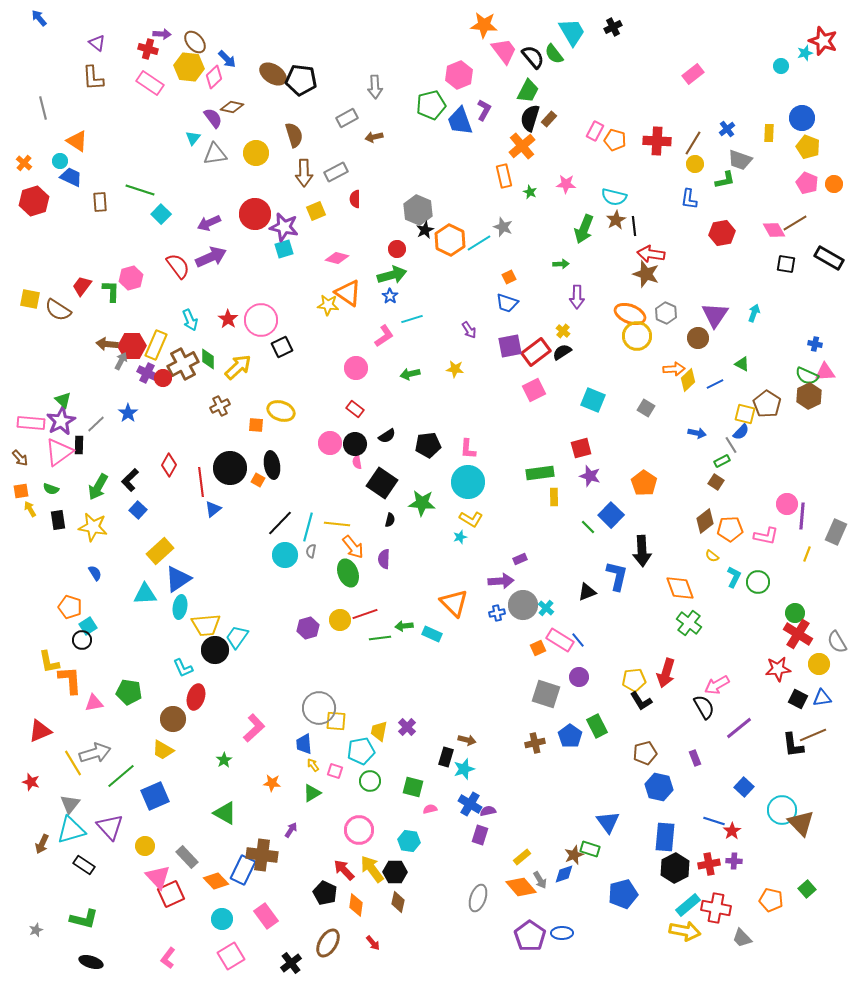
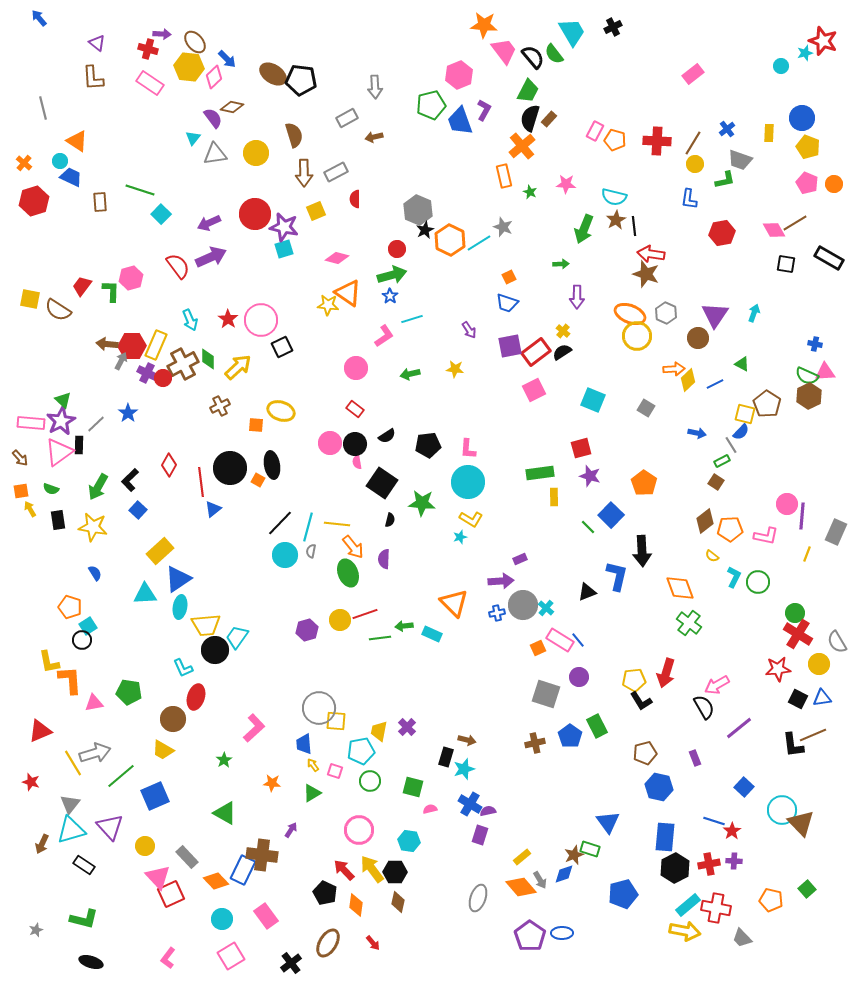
purple hexagon at (308, 628): moved 1 px left, 2 px down
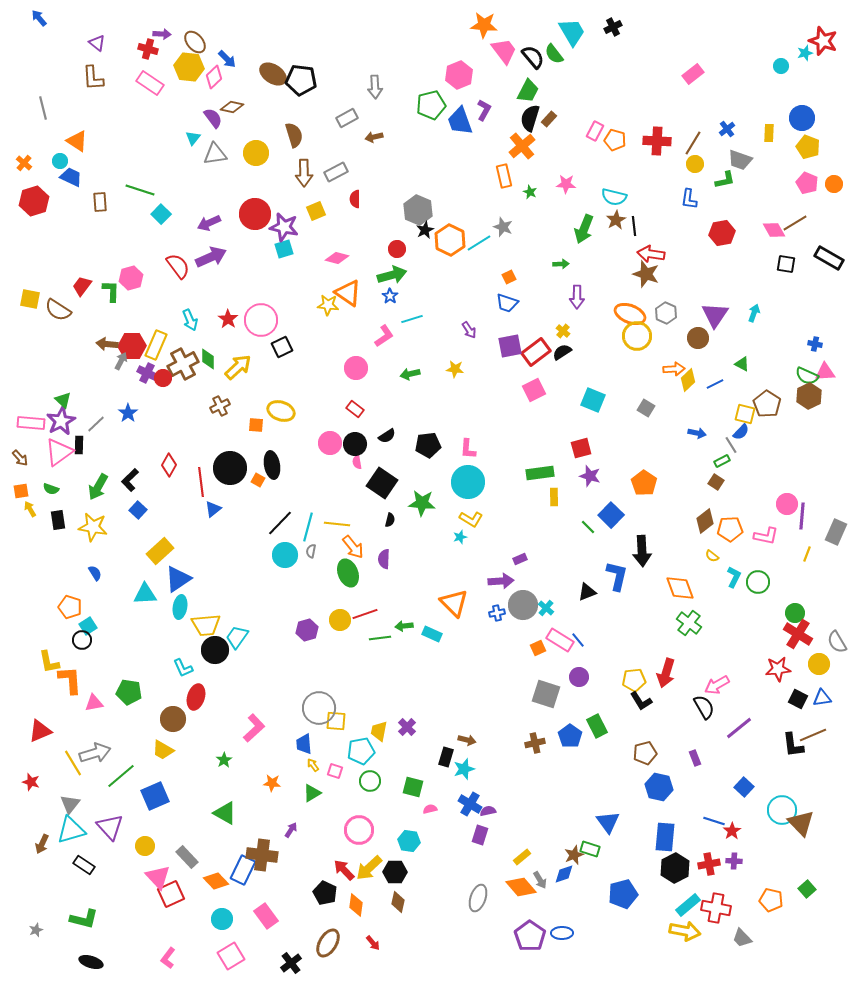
yellow arrow at (372, 869): moved 3 px left, 1 px up; rotated 96 degrees counterclockwise
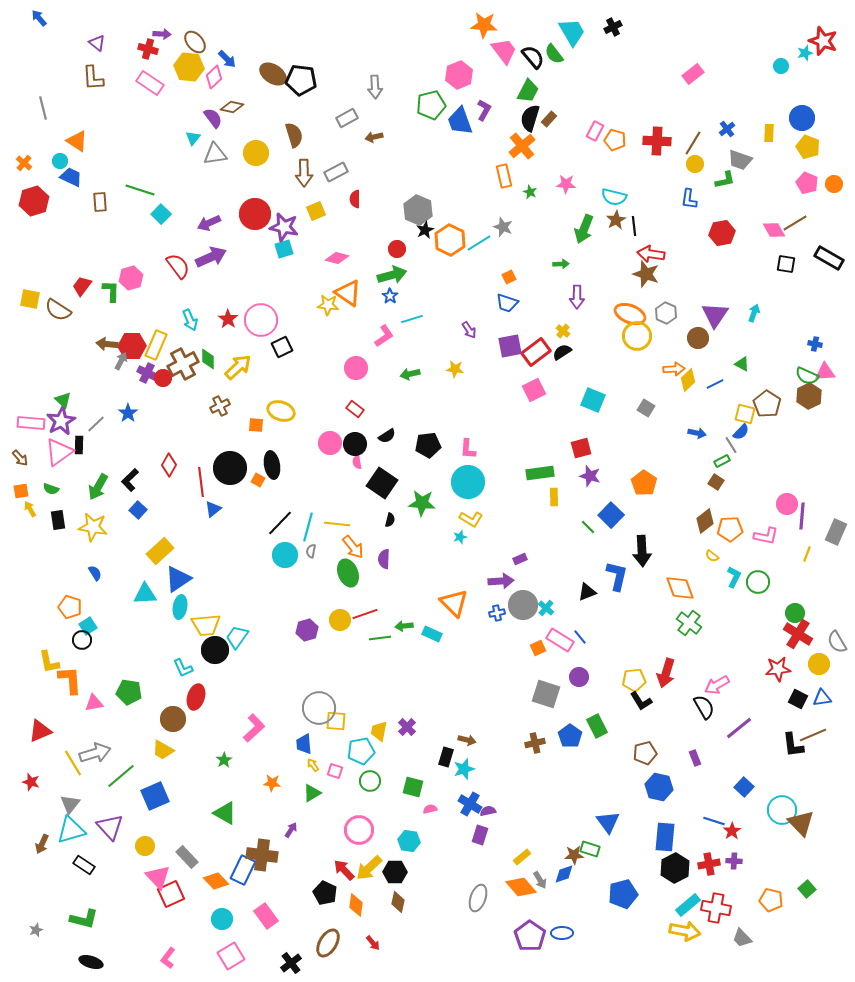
blue line at (578, 640): moved 2 px right, 3 px up
brown star at (574, 855): rotated 18 degrees clockwise
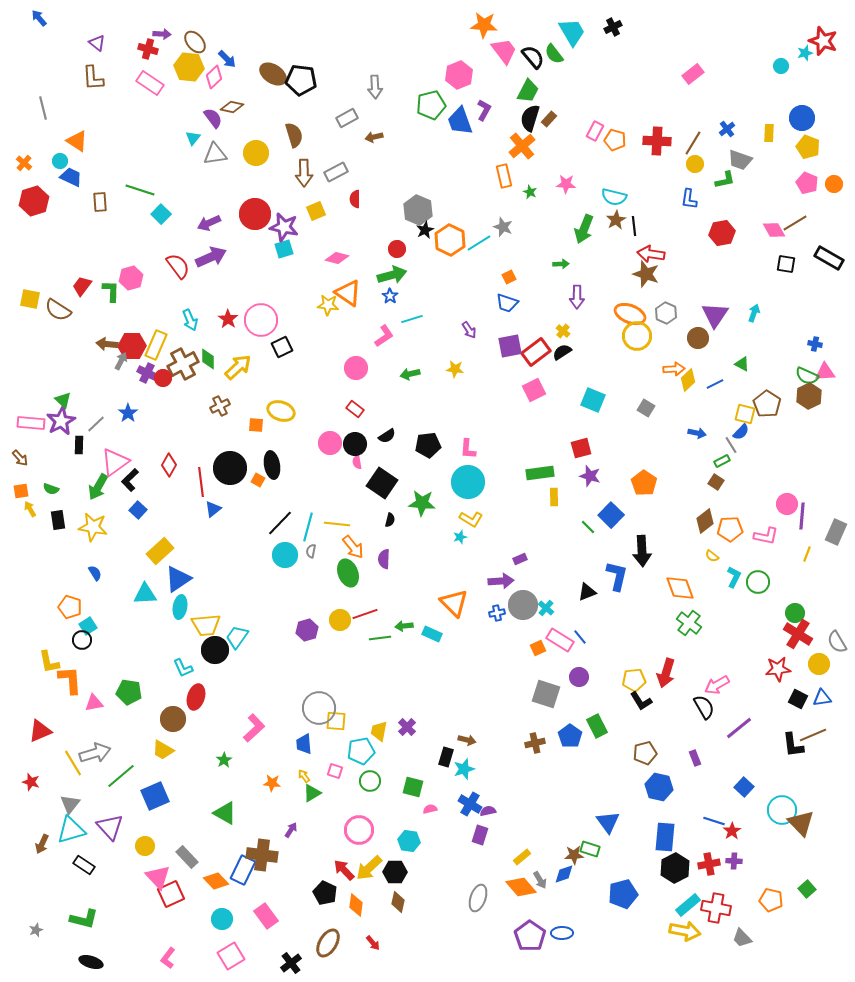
pink triangle at (59, 452): moved 56 px right, 10 px down
yellow arrow at (313, 765): moved 9 px left, 11 px down
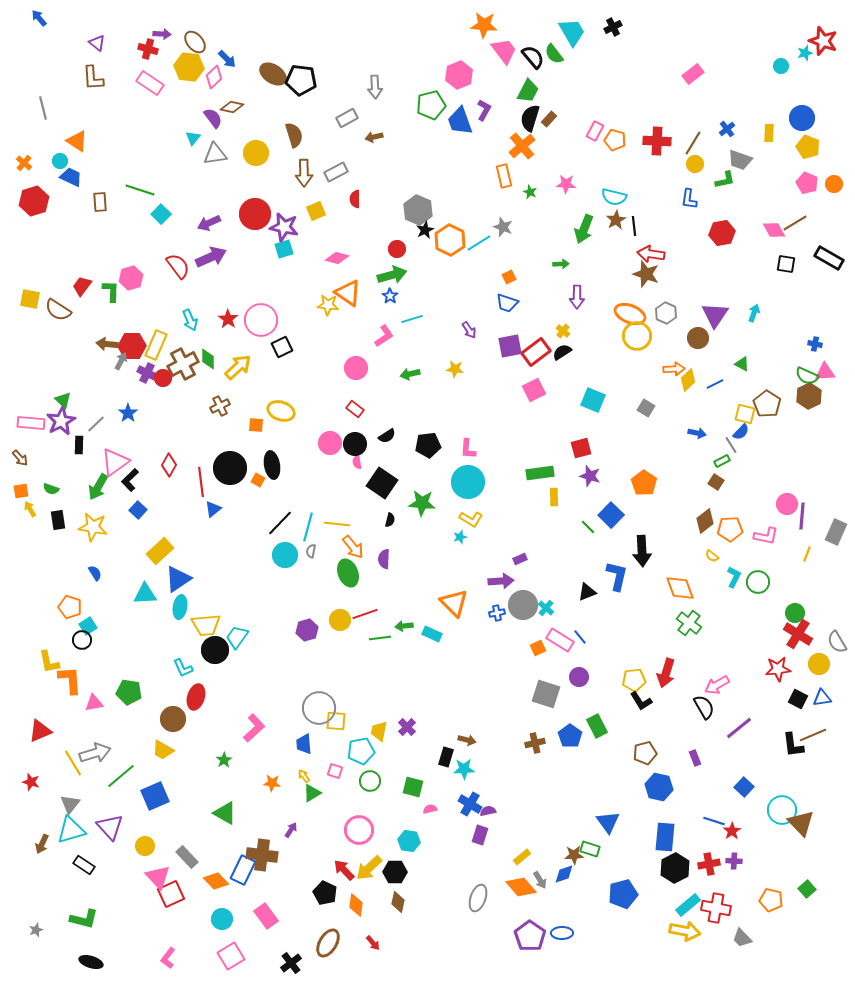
cyan star at (464, 769): rotated 15 degrees clockwise
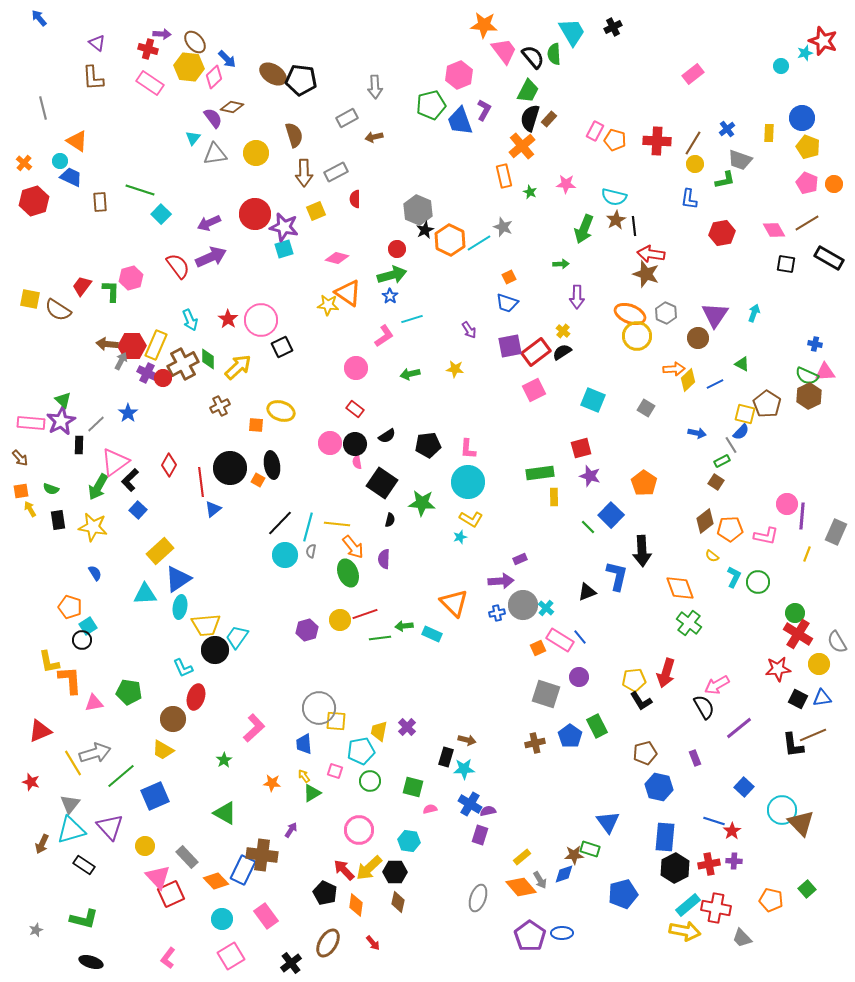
green semicircle at (554, 54): rotated 35 degrees clockwise
brown line at (795, 223): moved 12 px right
